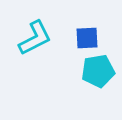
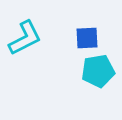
cyan L-shape: moved 10 px left
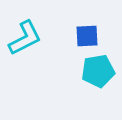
blue square: moved 2 px up
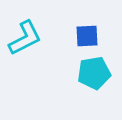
cyan pentagon: moved 4 px left, 2 px down
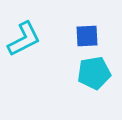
cyan L-shape: moved 1 px left, 1 px down
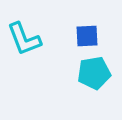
cyan L-shape: rotated 96 degrees clockwise
